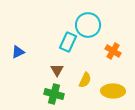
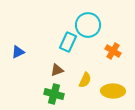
brown triangle: rotated 40 degrees clockwise
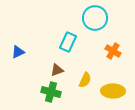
cyan circle: moved 7 px right, 7 px up
green cross: moved 3 px left, 2 px up
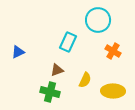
cyan circle: moved 3 px right, 2 px down
green cross: moved 1 px left
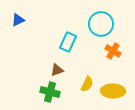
cyan circle: moved 3 px right, 4 px down
blue triangle: moved 32 px up
yellow semicircle: moved 2 px right, 4 px down
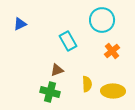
blue triangle: moved 2 px right, 4 px down
cyan circle: moved 1 px right, 4 px up
cyan rectangle: moved 1 px up; rotated 54 degrees counterclockwise
orange cross: moved 1 px left; rotated 21 degrees clockwise
yellow semicircle: rotated 28 degrees counterclockwise
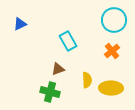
cyan circle: moved 12 px right
brown triangle: moved 1 px right, 1 px up
yellow semicircle: moved 4 px up
yellow ellipse: moved 2 px left, 3 px up
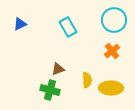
cyan rectangle: moved 14 px up
green cross: moved 2 px up
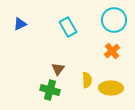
brown triangle: rotated 32 degrees counterclockwise
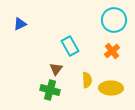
cyan rectangle: moved 2 px right, 19 px down
brown triangle: moved 2 px left
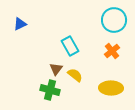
yellow semicircle: moved 12 px left, 5 px up; rotated 49 degrees counterclockwise
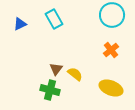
cyan circle: moved 2 px left, 5 px up
cyan rectangle: moved 16 px left, 27 px up
orange cross: moved 1 px left, 1 px up
yellow semicircle: moved 1 px up
yellow ellipse: rotated 20 degrees clockwise
